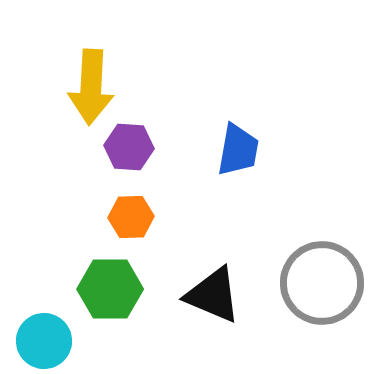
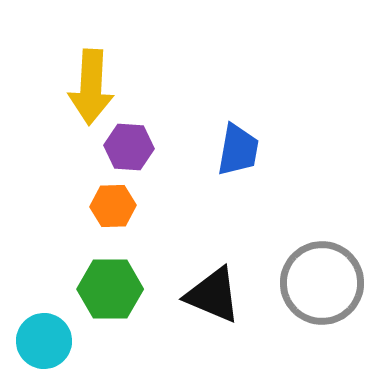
orange hexagon: moved 18 px left, 11 px up
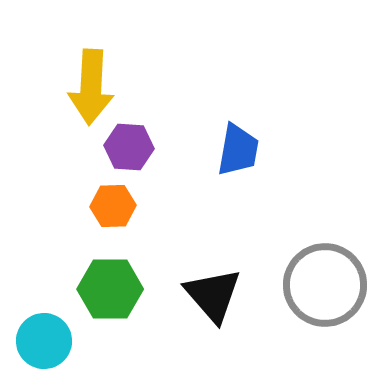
gray circle: moved 3 px right, 2 px down
black triangle: rotated 26 degrees clockwise
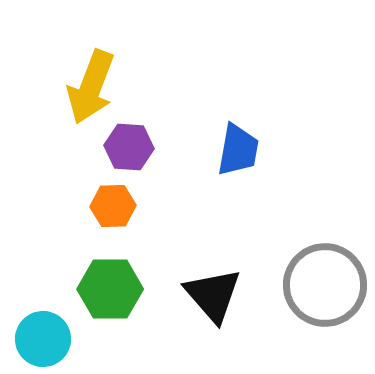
yellow arrow: rotated 18 degrees clockwise
cyan circle: moved 1 px left, 2 px up
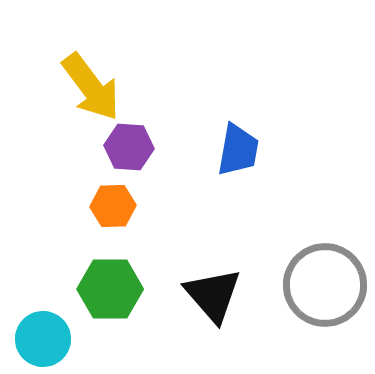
yellow arrow: rotated 58 degrees counterclockwise
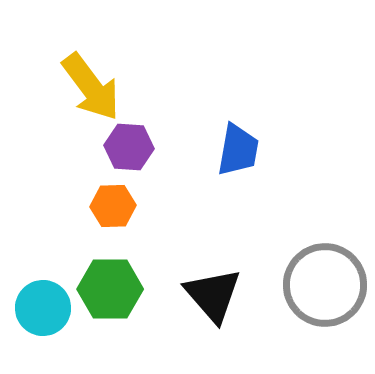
cyan circle: moved 31 px up
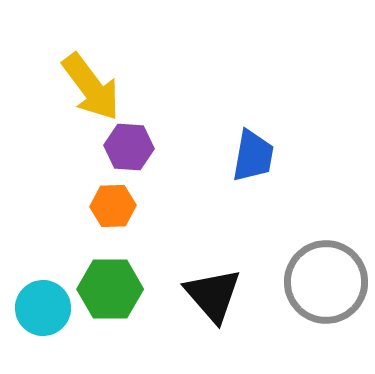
blue trapezoid: moved 15 px right, 6 px down
gray circle: moved 1 px right, 3 px up
